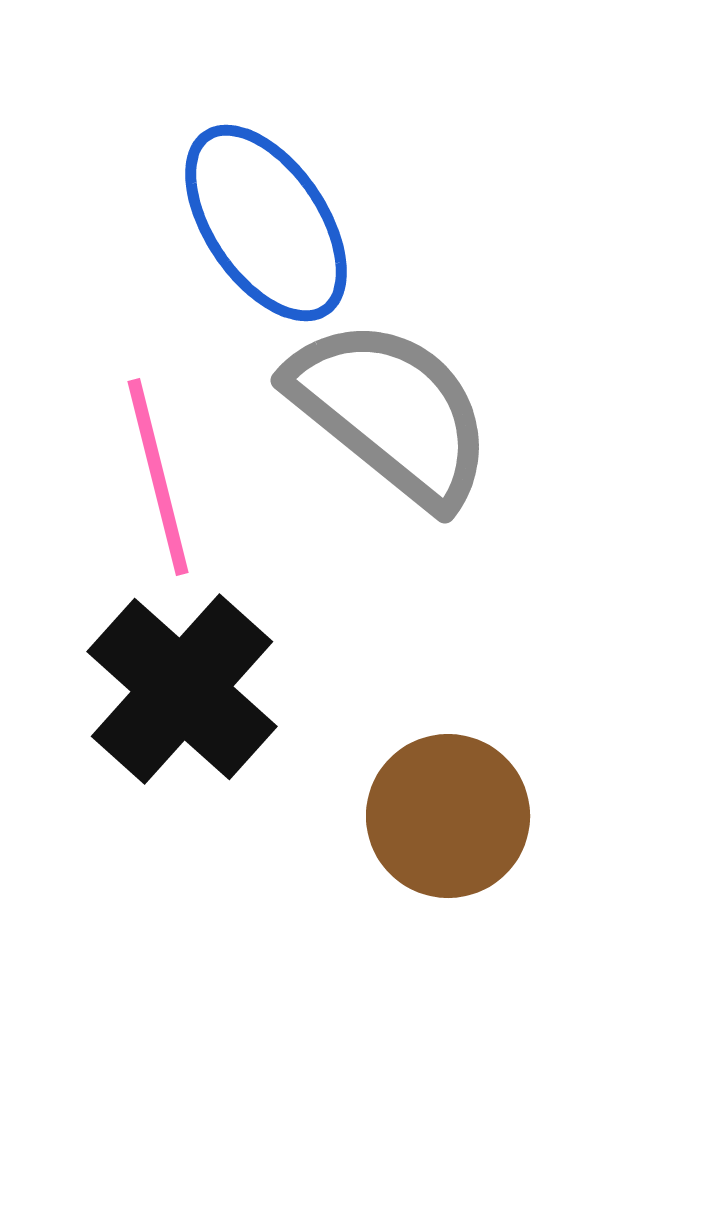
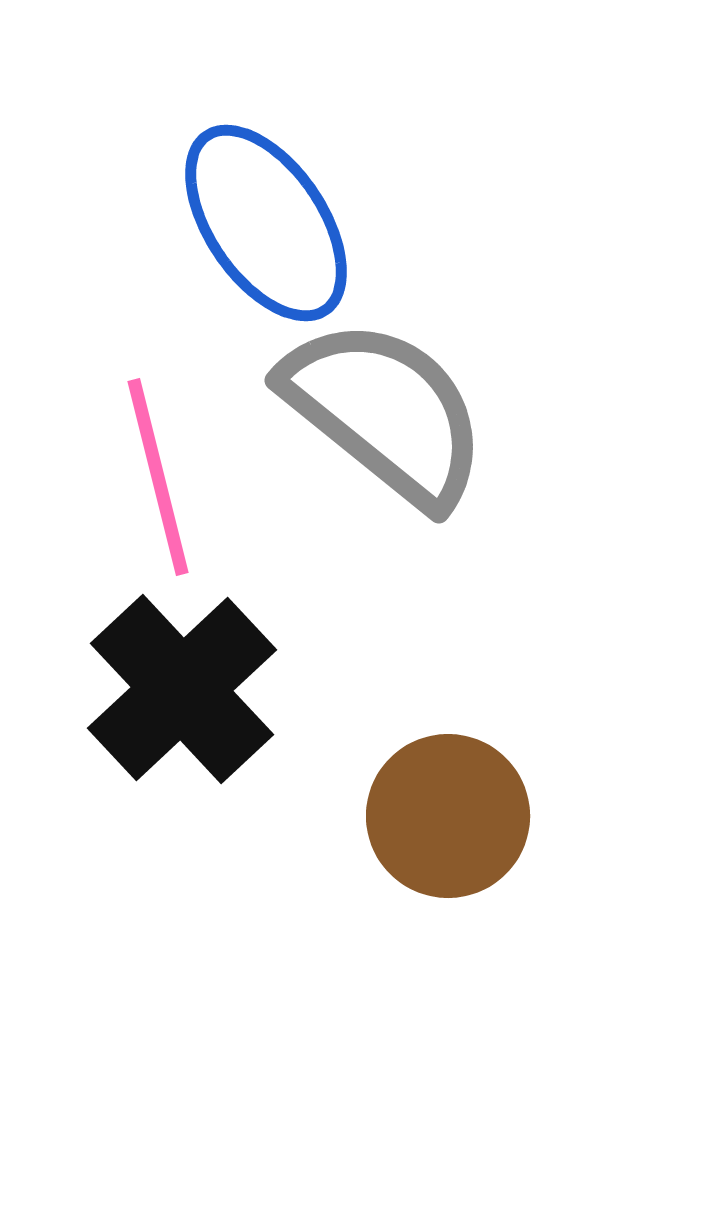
gray semicircle: moved 6 px left
black cross: rotated 5 degrees clockwise
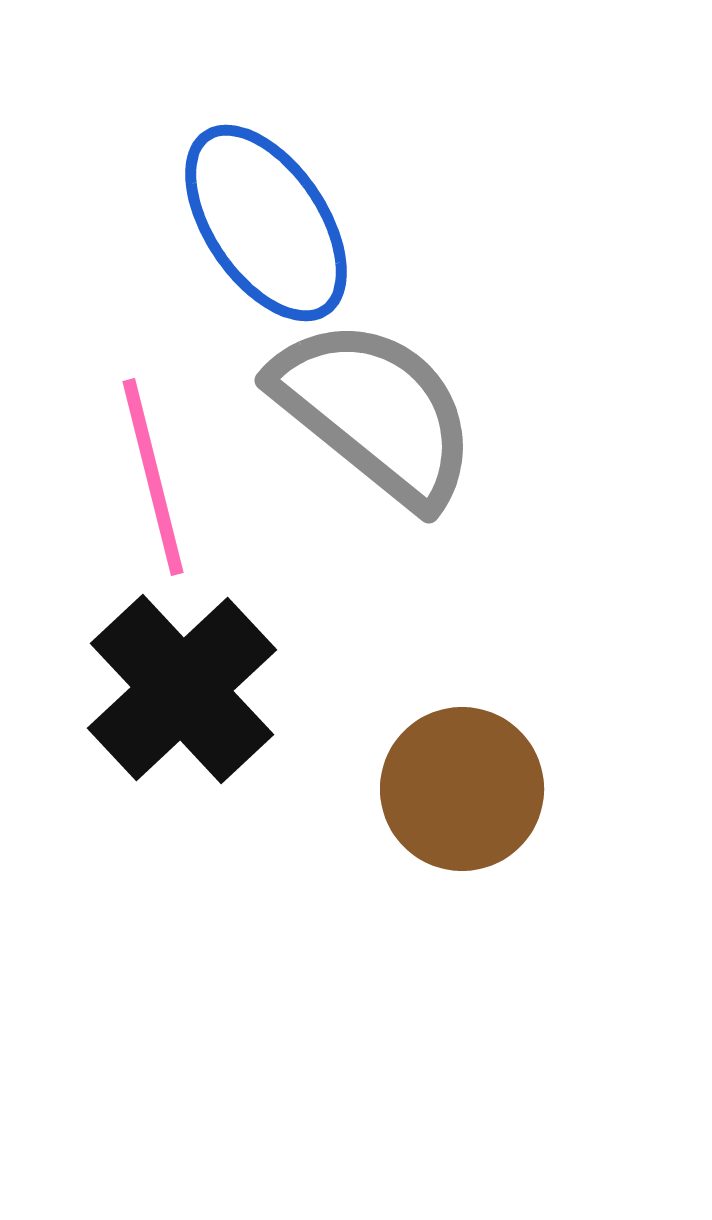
gray semicircle: moved 10 px left
pink line: moved 5 px left
brown circle: moved 14 px right, 27 px up
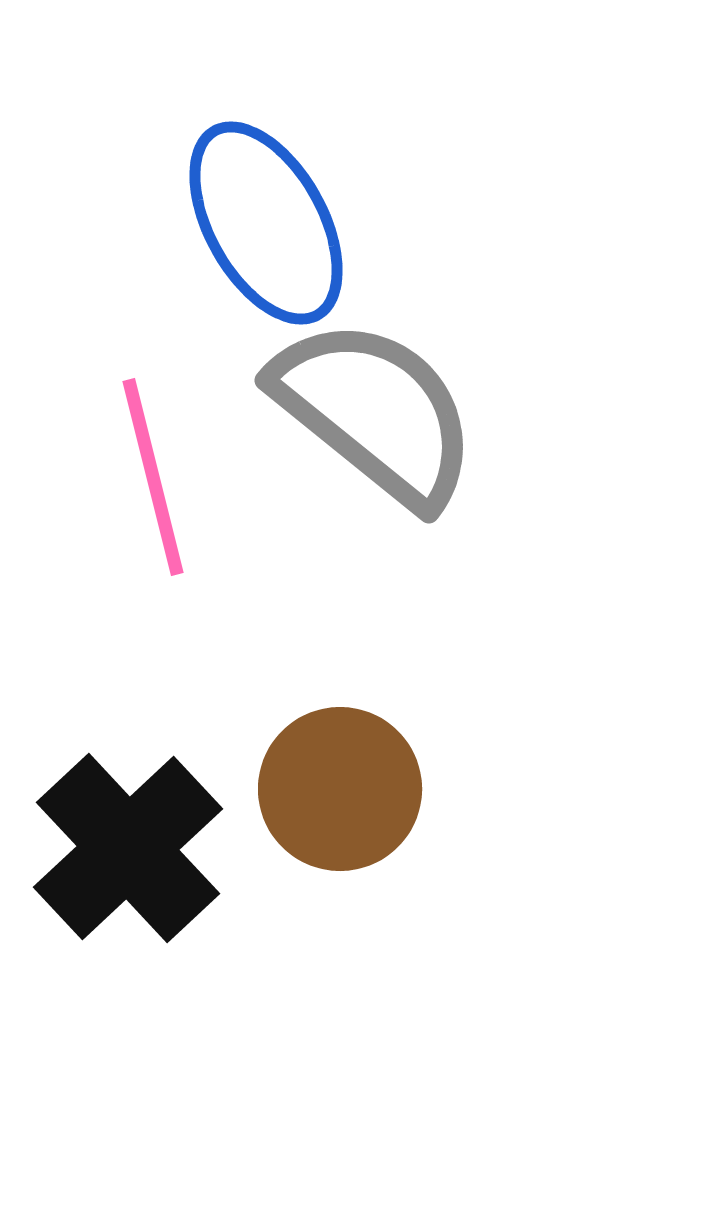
blue ellipse: rotated 5 degrees clockwise
black cross: moved 54 px left, 159 px down
brown circle: moved 122 px left
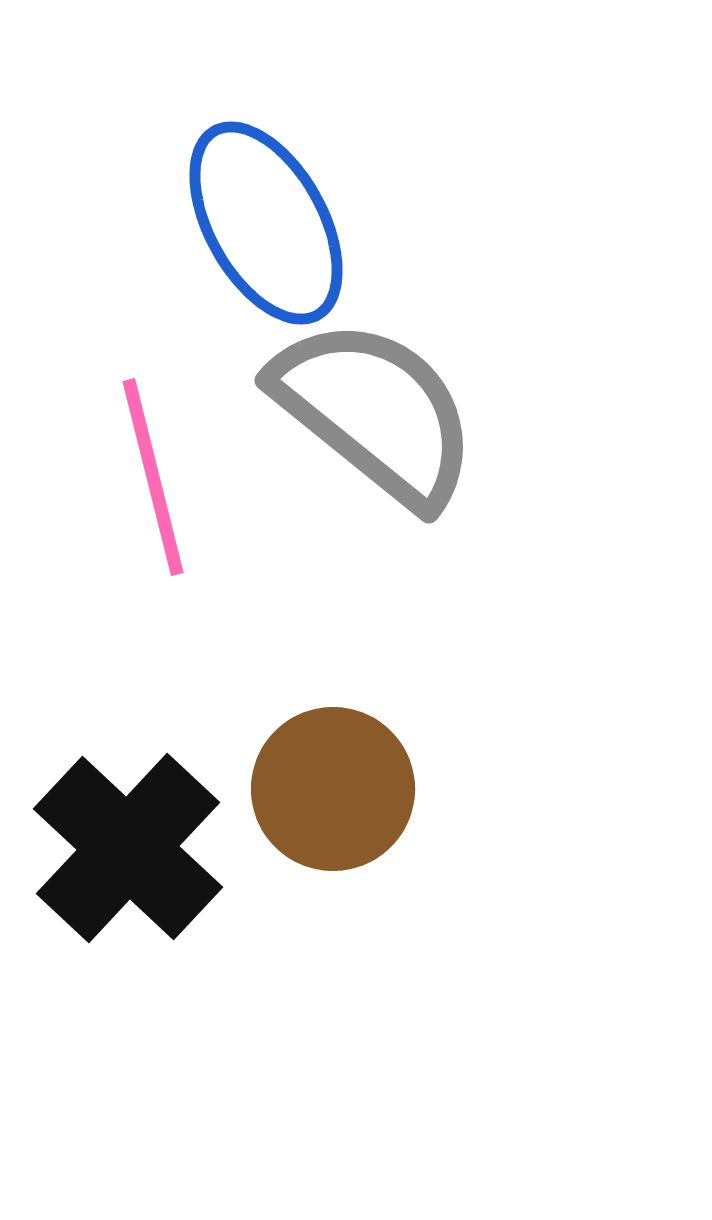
brown circle: moved 7 px left
black cross: rotated 4 degrees counterclockwise
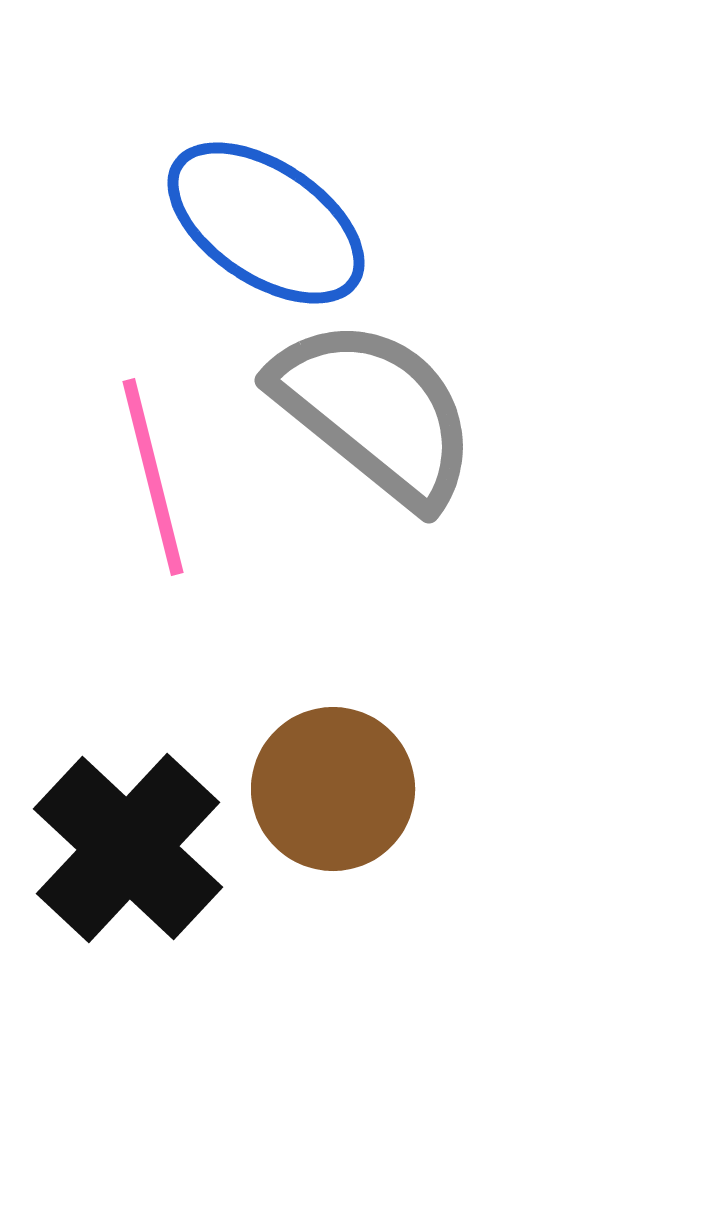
blue ellipse: rotated 27 degrees counterclockwise
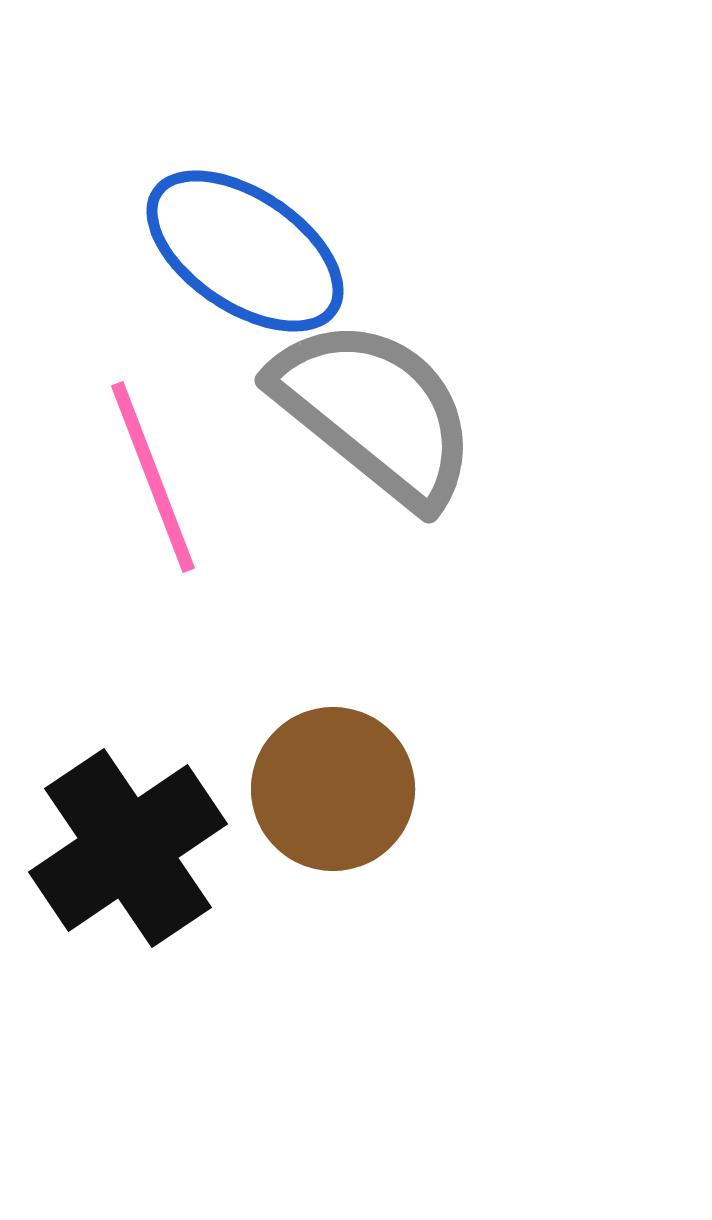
blue ellipse: moved 21 px left, 28 px down
pink line: rotated 7 degrees counterclockwise
black cross: rotated 13 degrees clockwise
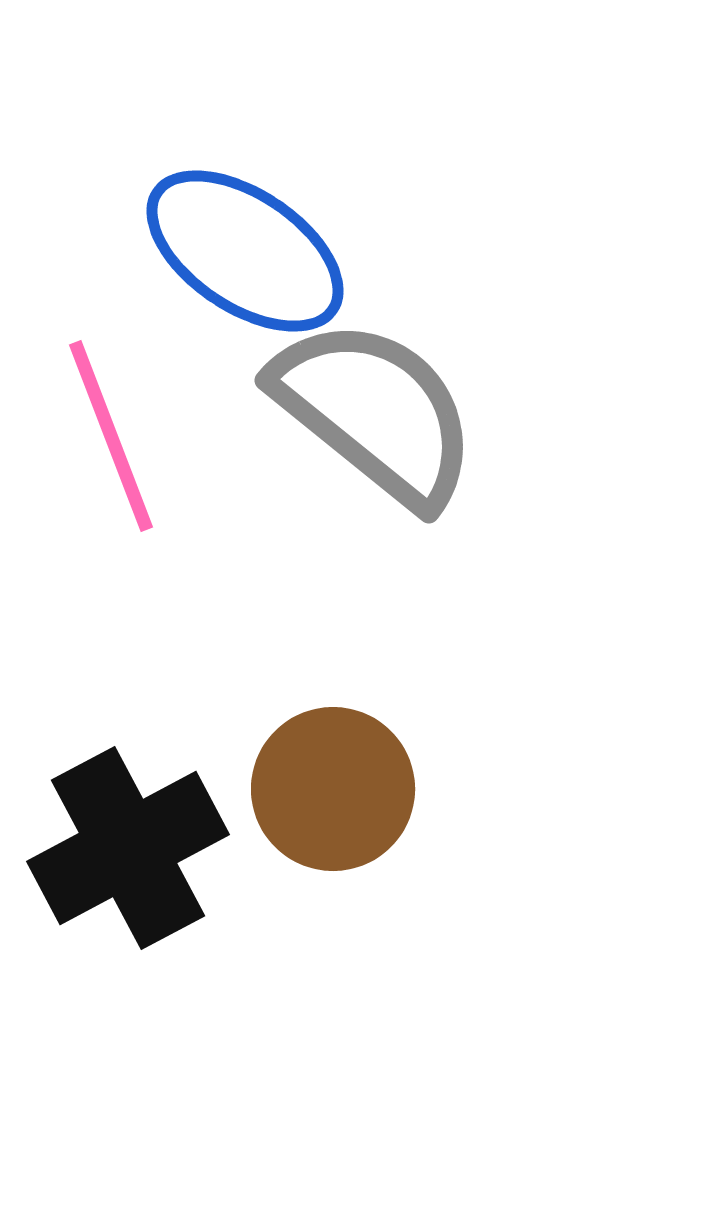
pink line: moved 42 px left, 41 px up
black cross: rotated 6 degrees clockwise
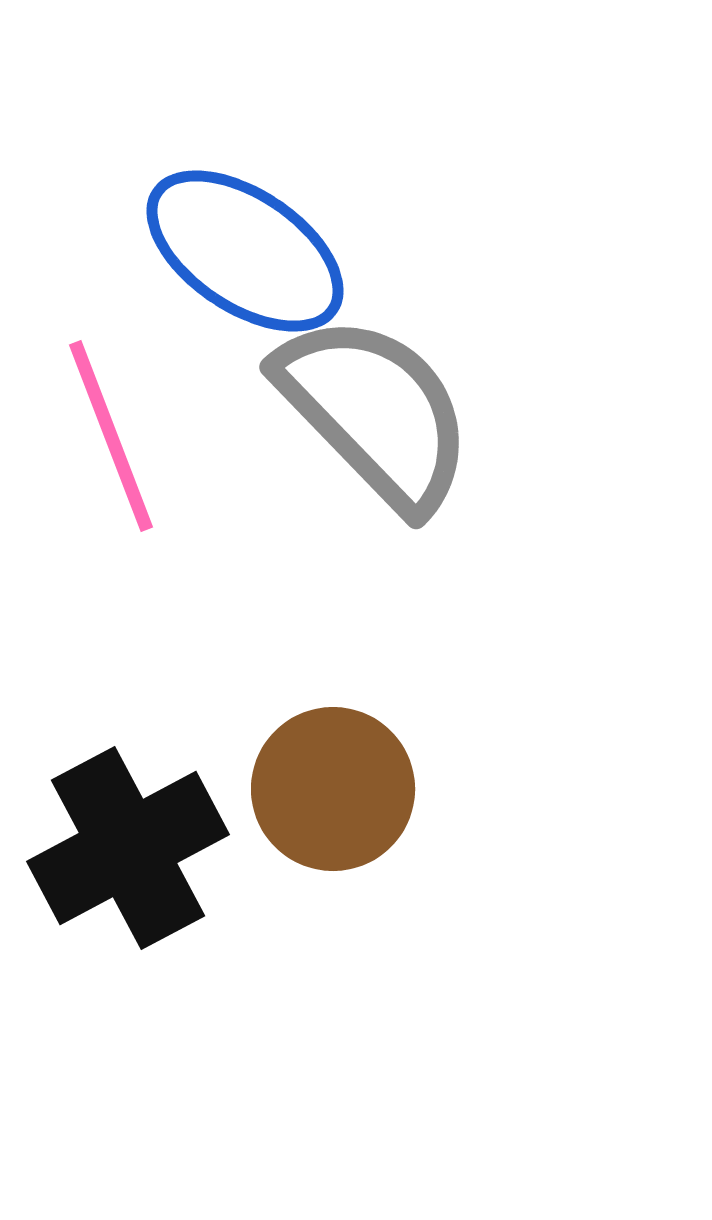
gray semicircle: rotated 7 degrees clockwise
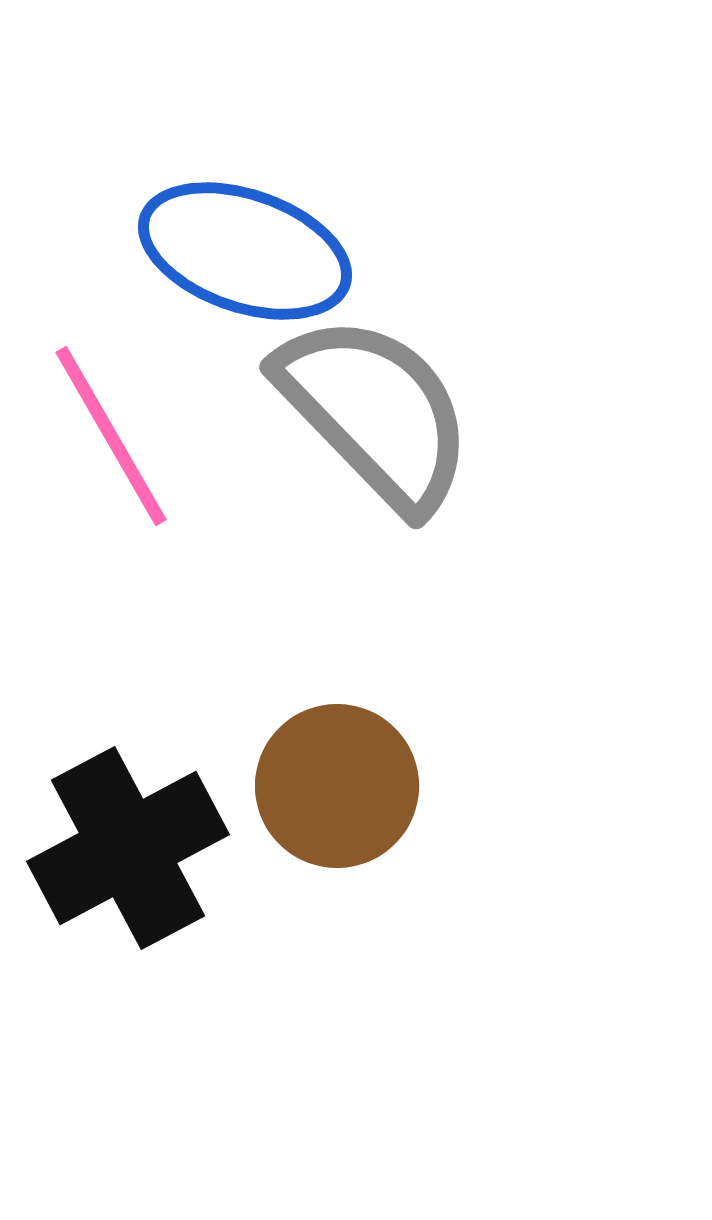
blue ellipse: rotated 15 degrees counterclockwise
pink line: rotated 9 degrees counterclockwise
brown circle: moved 4 px right, 3 px up
